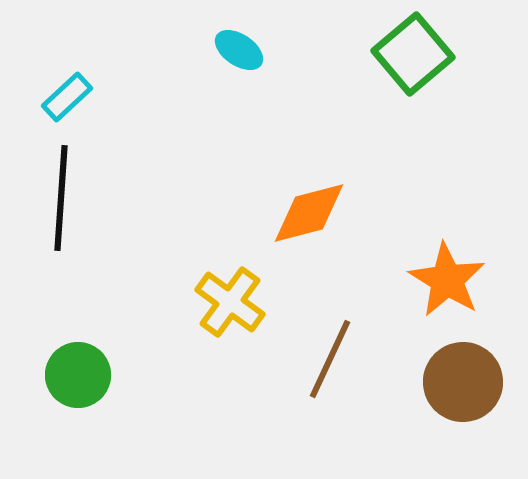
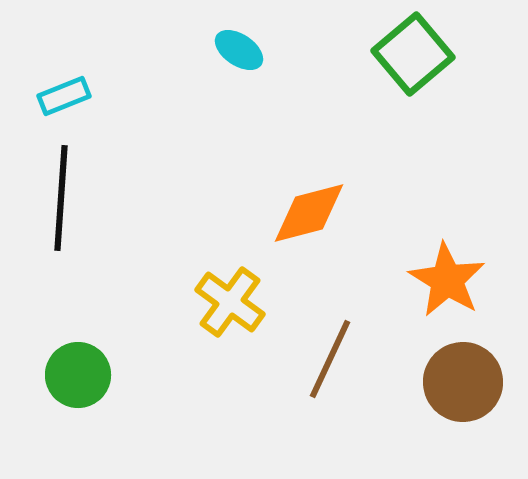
cyan rectangle: moved 3 px left, 1 px up; rotated 21 degrees clockwise
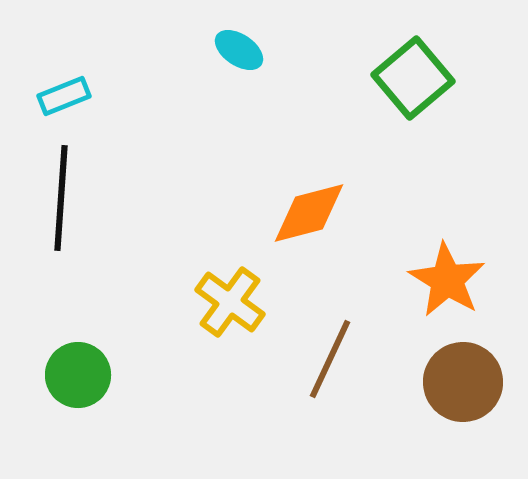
green square: moved 24 px down
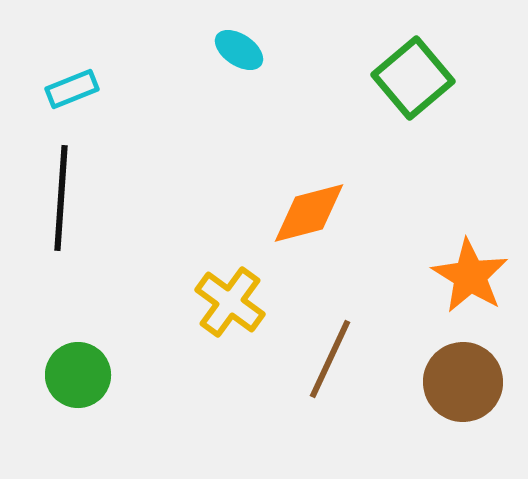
cyan rectangle: moved 8 px right, 7 px up
orange star: moved 23 px right, 4 px up
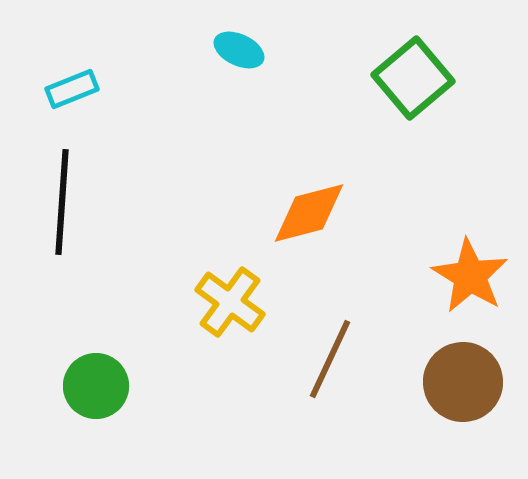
cyan ellipse: rotated 9 degrees counterclockwise
black line: moved 1 px right, 4 px down
green circle: moved 18 px right, 11 px down
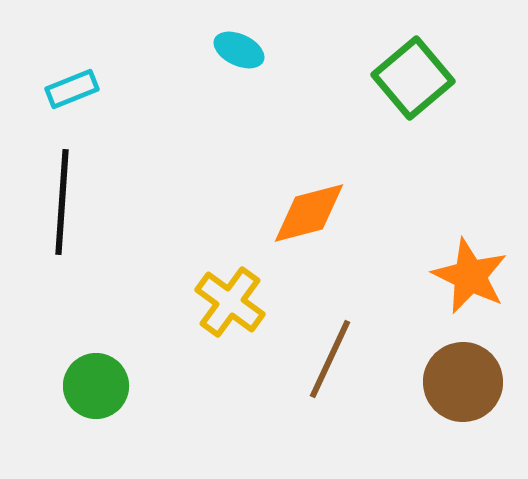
orange star: rotated 6 degrees counterclockwise
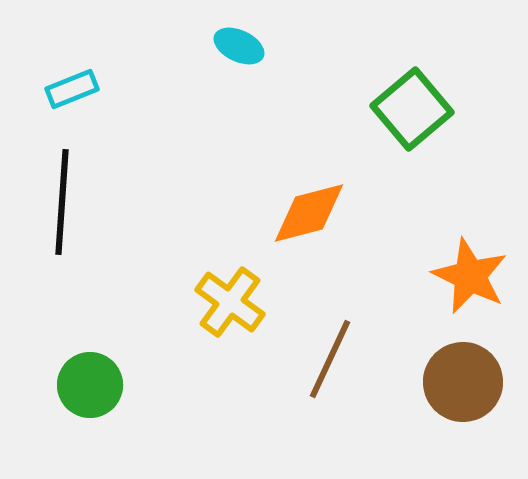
cyan ellipse: moved 4 px up
green square: moved 1 px left, 31 px down
green circle: moved 6 px left, 1 px up
